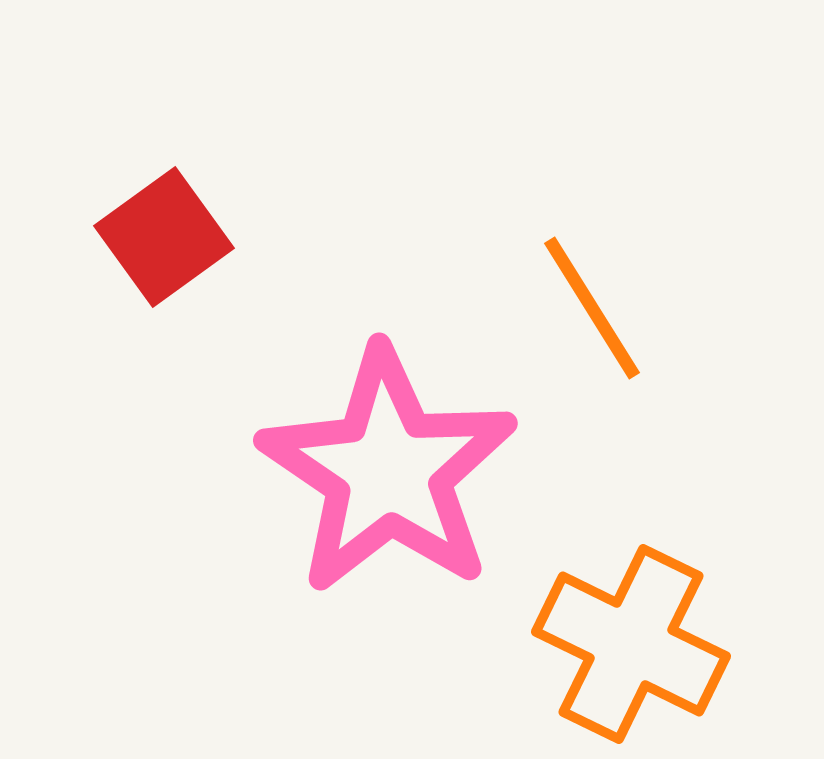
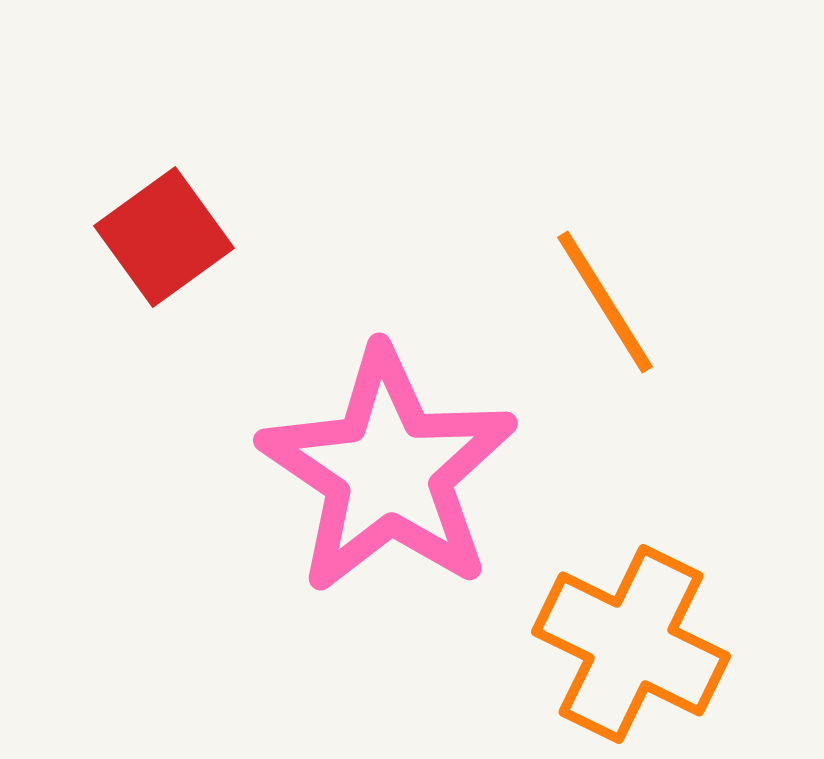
orange line: moved 13 px right, 6 px up
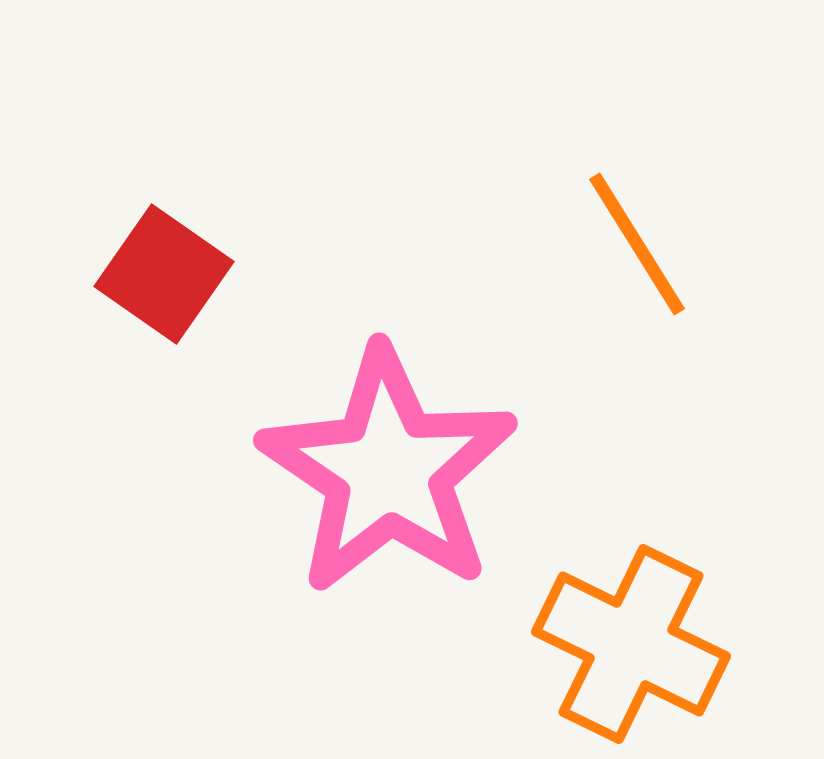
red square: moved 37 px down; rotated 19 degrees counterclockwise
orange line: moved 32 px right, 58 px up
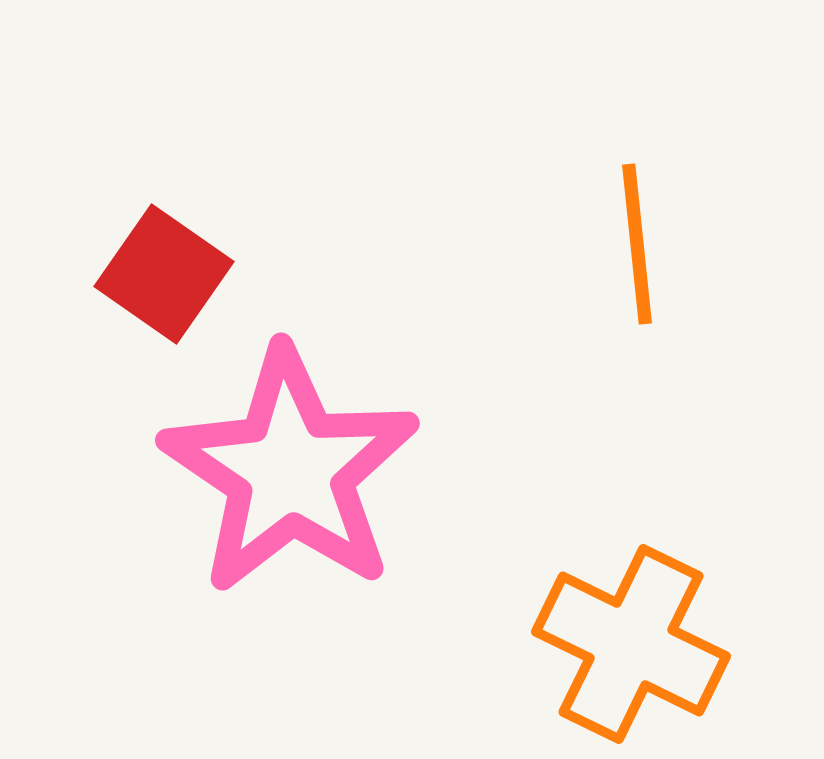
orange line: rotated 26 degrees clockwise
pink star: moved 98 px left
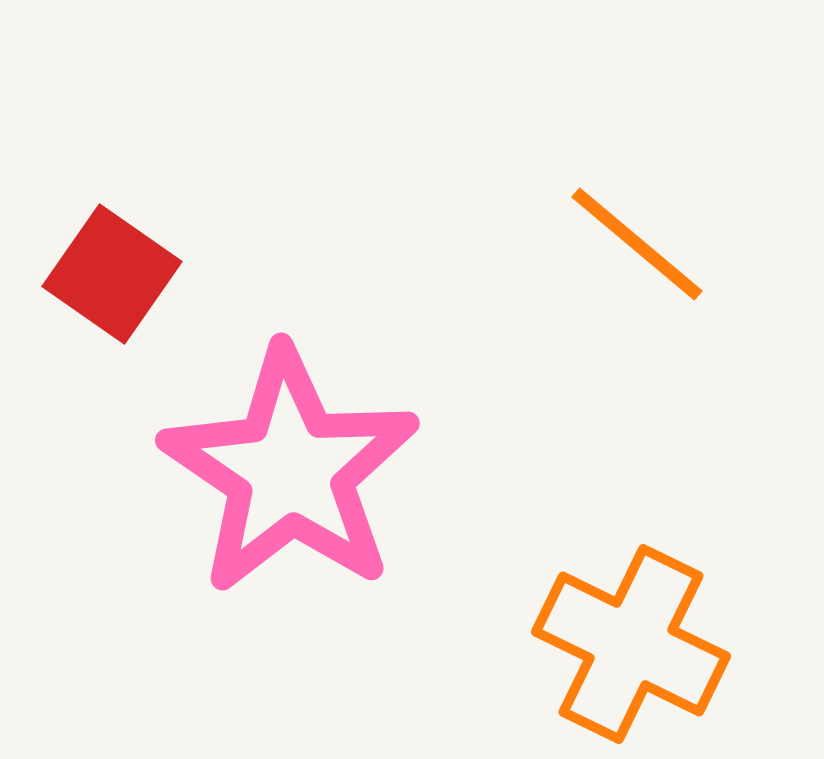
orange line: rotated 44 degrees counterclockwise
red square: moved 52 px left
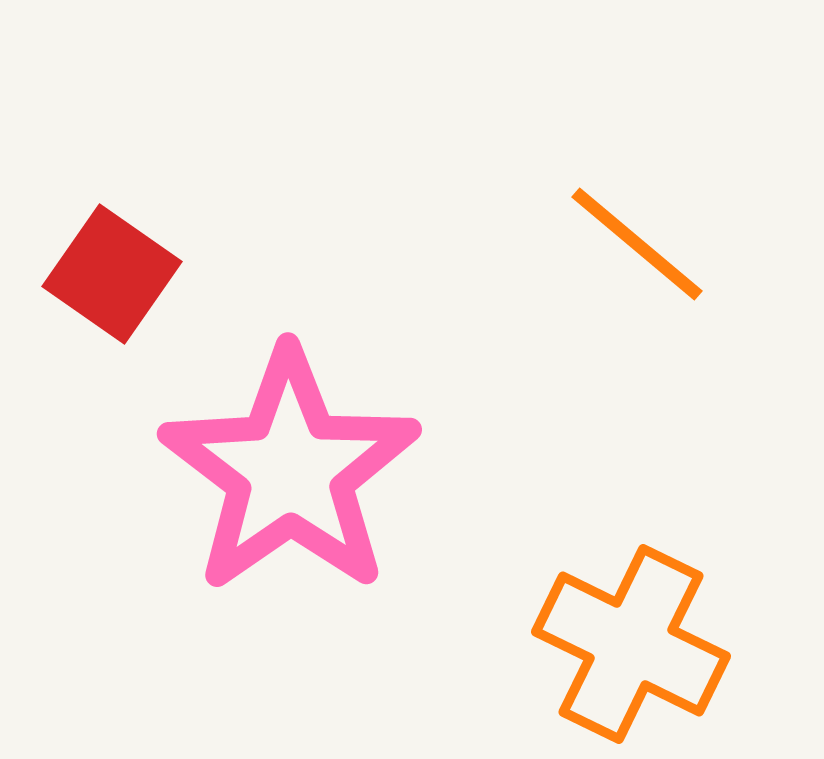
pink star: rotated 3 degrees clockwise
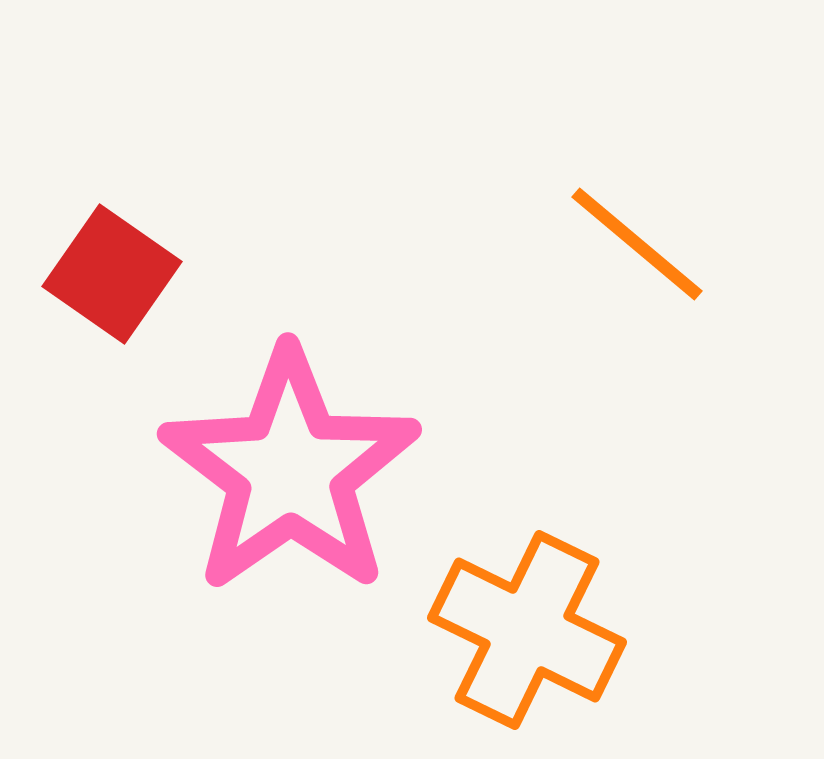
orange cross: moved 104 px left, 14 px up
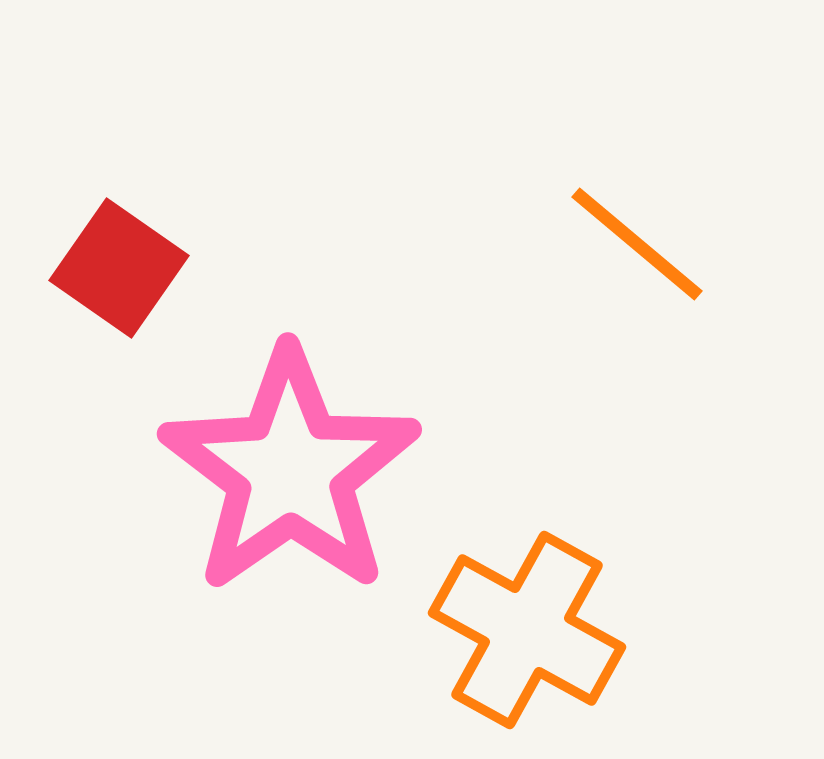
red square: moved 7 px right, 6 px up
orange cross: rotated 3 degrees clockwise
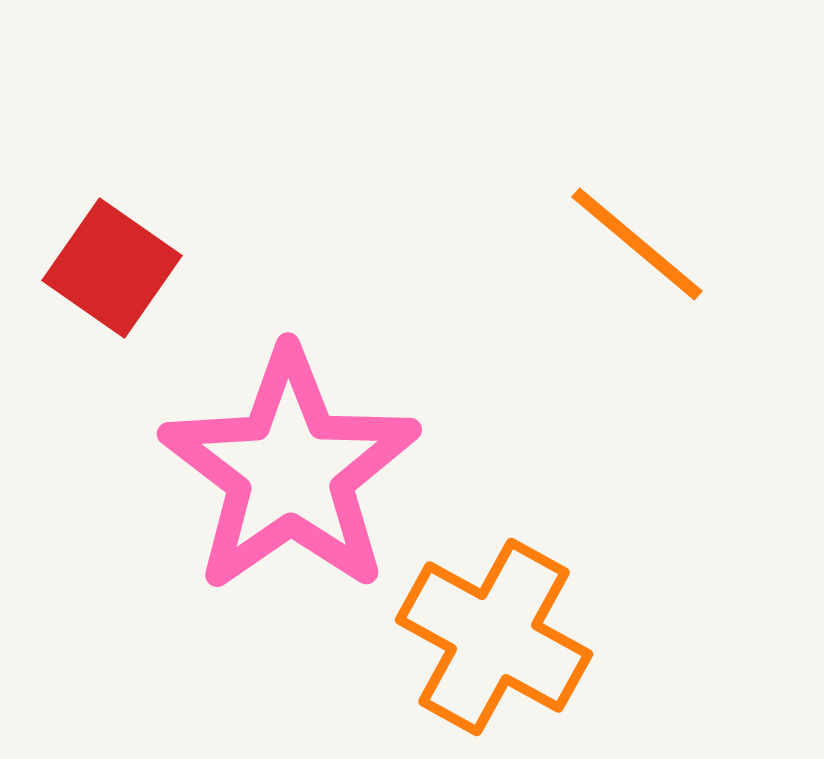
red square: moved 7 px left
orange cross: moved 33 px left, 7 px down
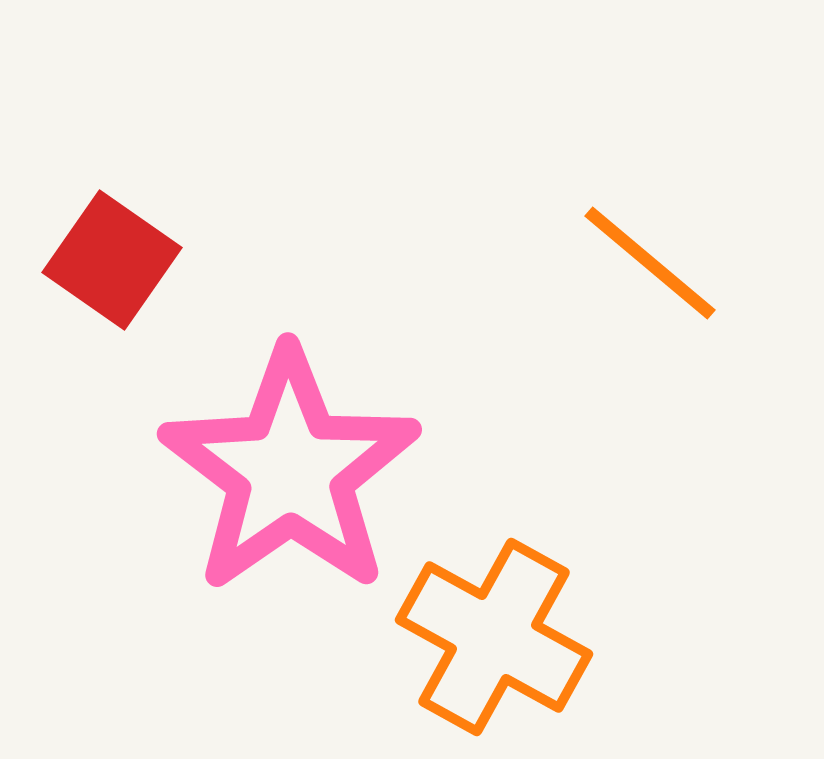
orange line: moved 13 px right, 19 px down
red square: moved 8 px up
